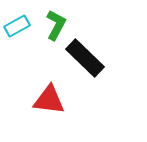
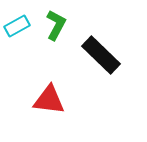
black rectangle: moved 16 px right, 3 px up
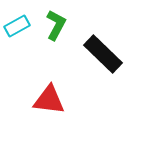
black rectangle: moved 2 px right, 1 px up
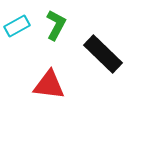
red triangle: moved 15 px up
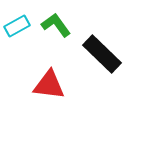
green L-shape: rotated 64 degrees counterclockwise
black rectangle: moved 1 px left
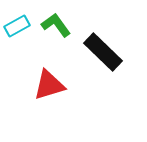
black rectangle: moved 1 px right, 2 px up
red triangle: rotated 24 degrees counterclockwise
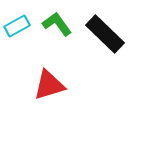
green L-shape: moved 1 px right, 1 px up
black rectangle: moved 2 px right, 18 px up
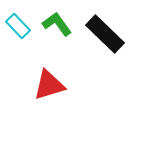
cyan rectangle: moved 1 px right; rotated 75 degrees clockwise
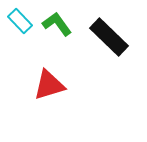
cyan rectangle: moved 2 px right, 5 px up
black rectangle: moved 4 px right, 3 px down
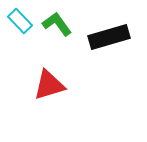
black rectangle: rotated 60 degrees counterclockwise
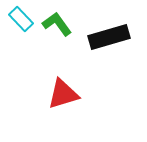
cyan rectangle: moved 1 px right, 2 px up
red triangle: moved 14 px right, 9 px down
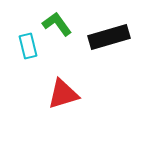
cyan rectangle: moved 7 px right, 27 px down; rotated 30 degrees clockwise
